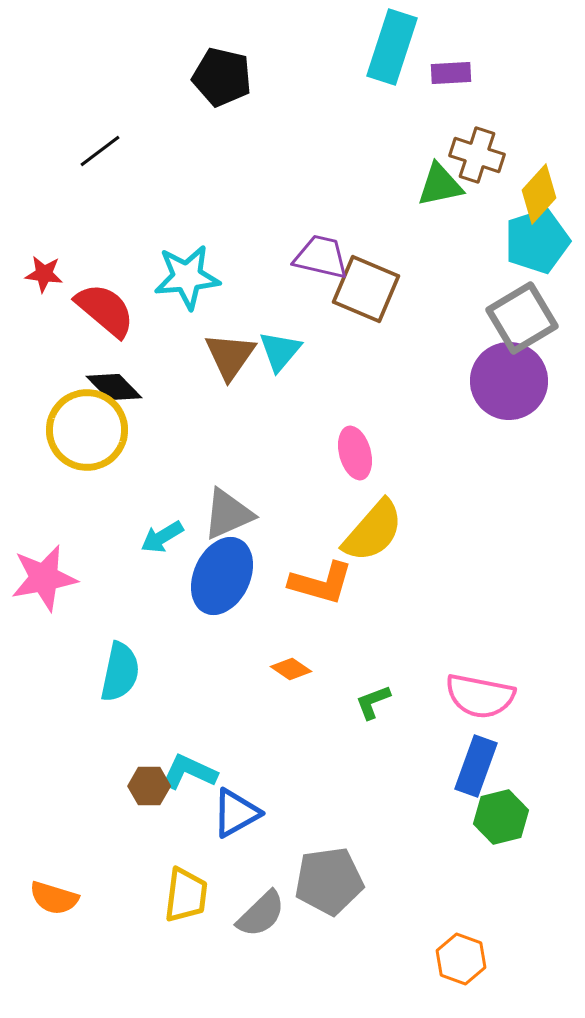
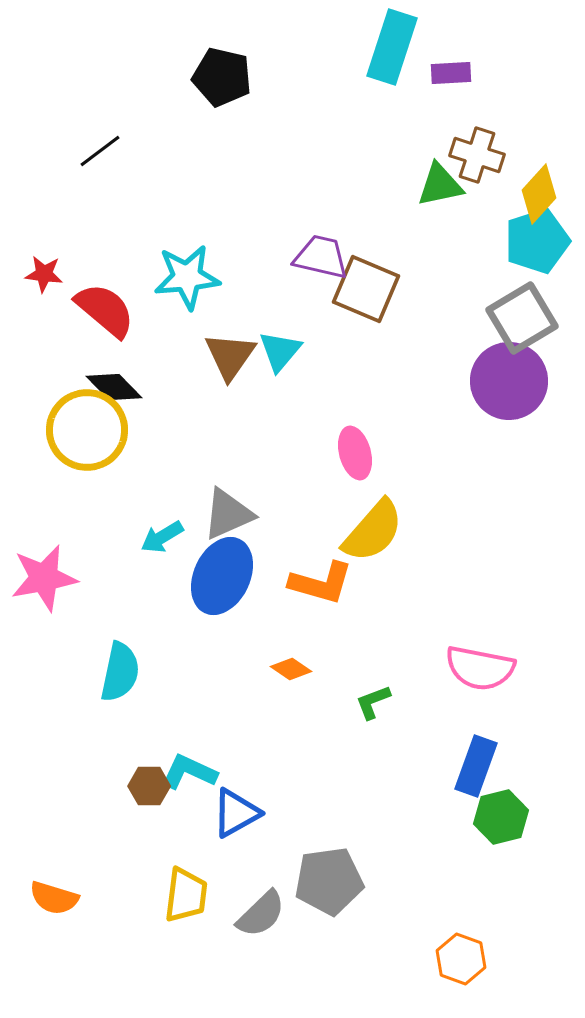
pink semicircle: moved 28 px up
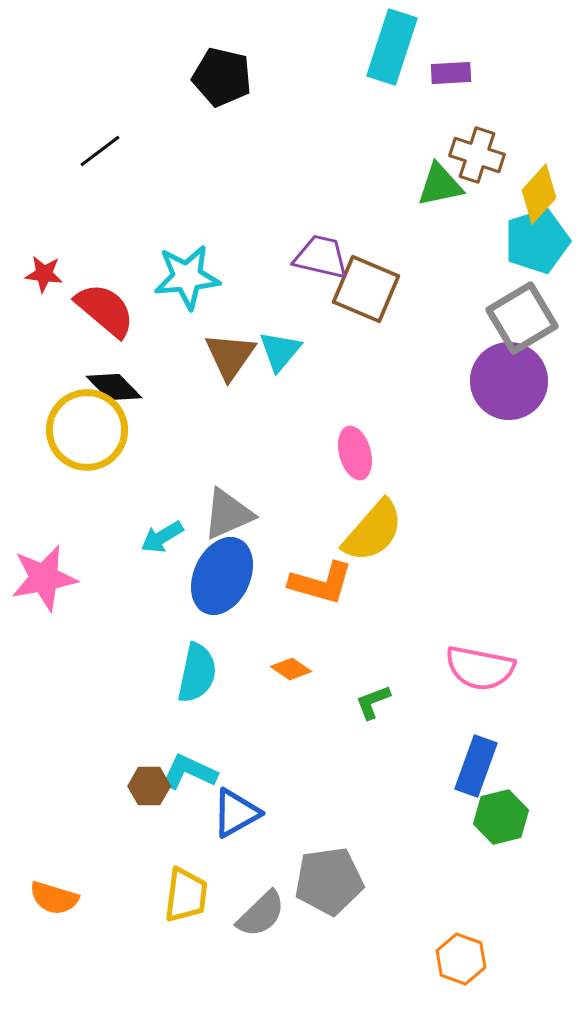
cyan semicircle: moved 77 px right, 1 px down
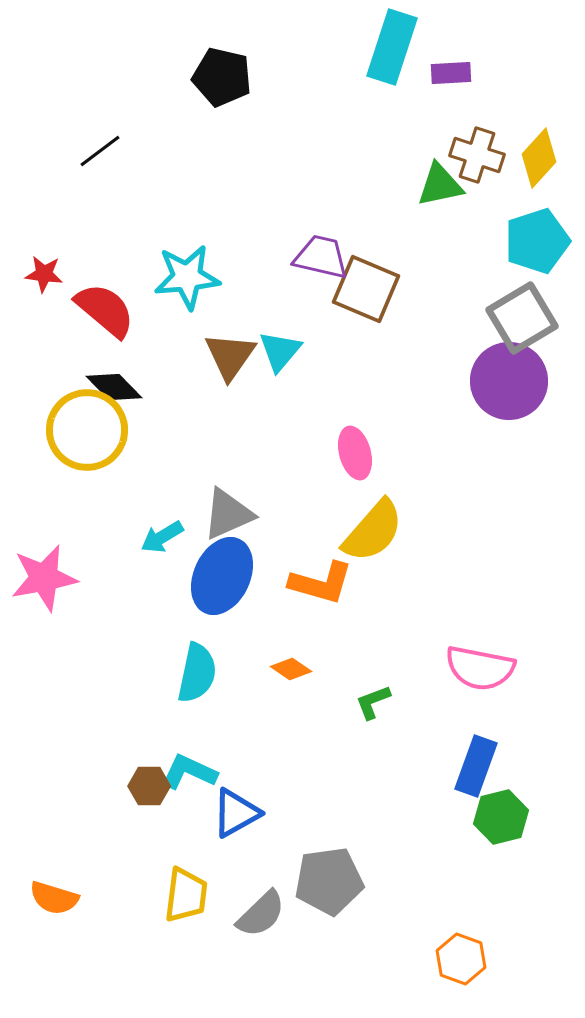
yellow diamond: moved 36 px up
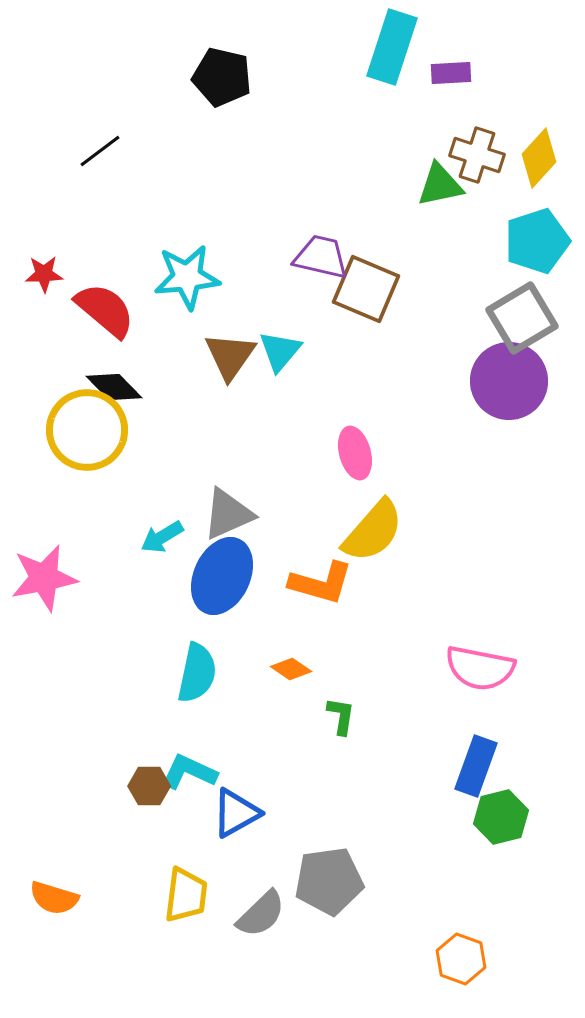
red star: rotated 9 degrees counterclockwise
green L-shape: moved 32 px left, 14 px down; rotated 120 degrees clockwise
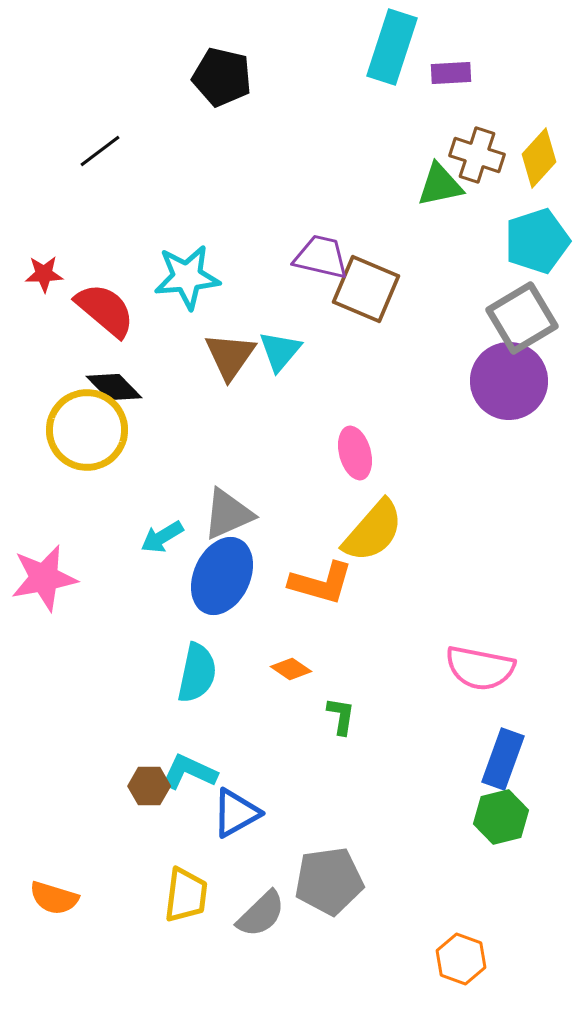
blue rectangle: moved 27 px right, 7 px up
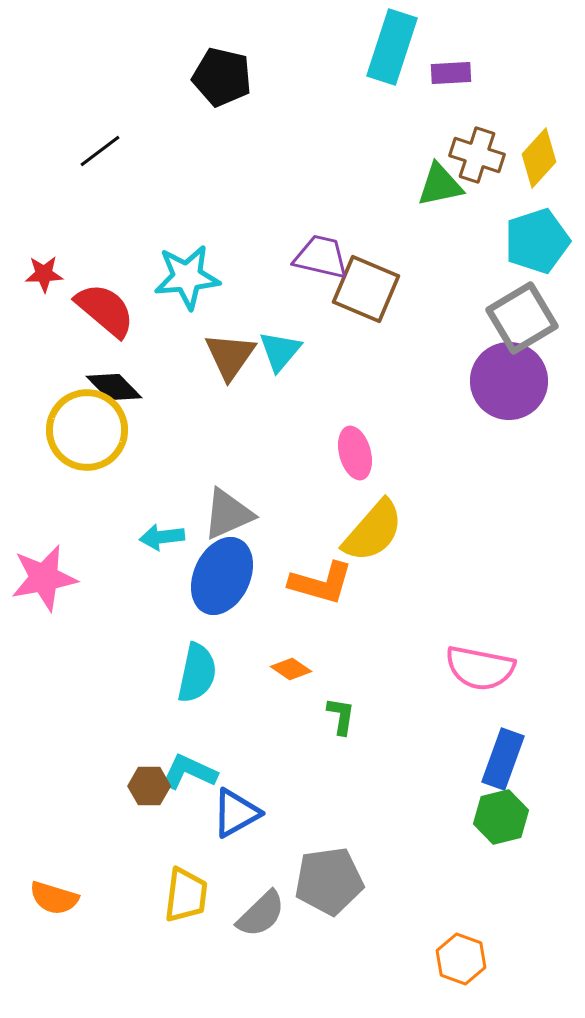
cyan arrow: rotated 24 degrees clockwise
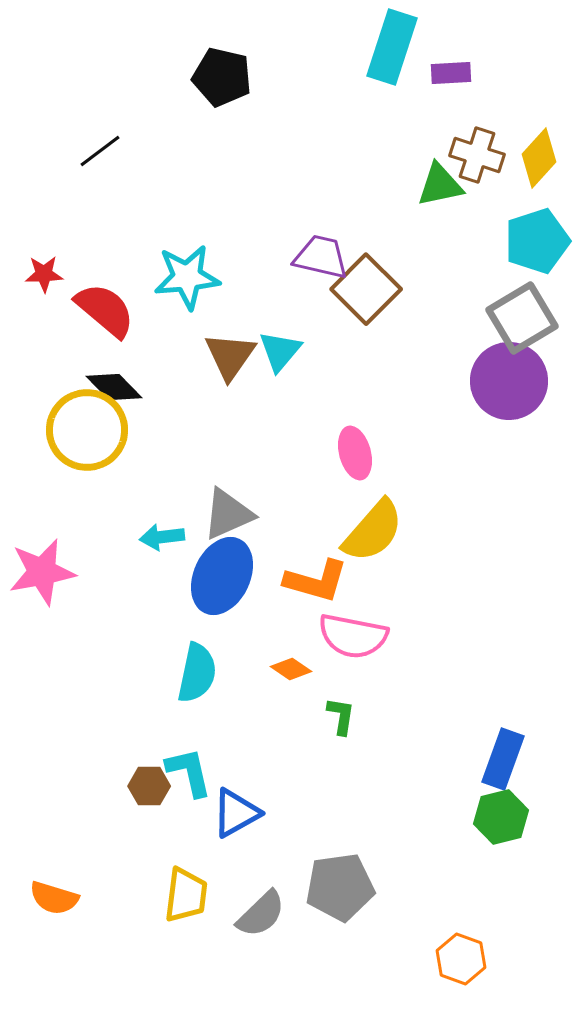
brown square: rotated 22 degrees clockwise
pink star: moved 2 px left, 6 px up
orange L-shape: moved 5 px left, 2 px up
pink semicircle: moved 127 px left, 32 px up
cyan L-shape: rotated 52 degrees clockwise
gray pentagon: moved 11 px right, 6 px down
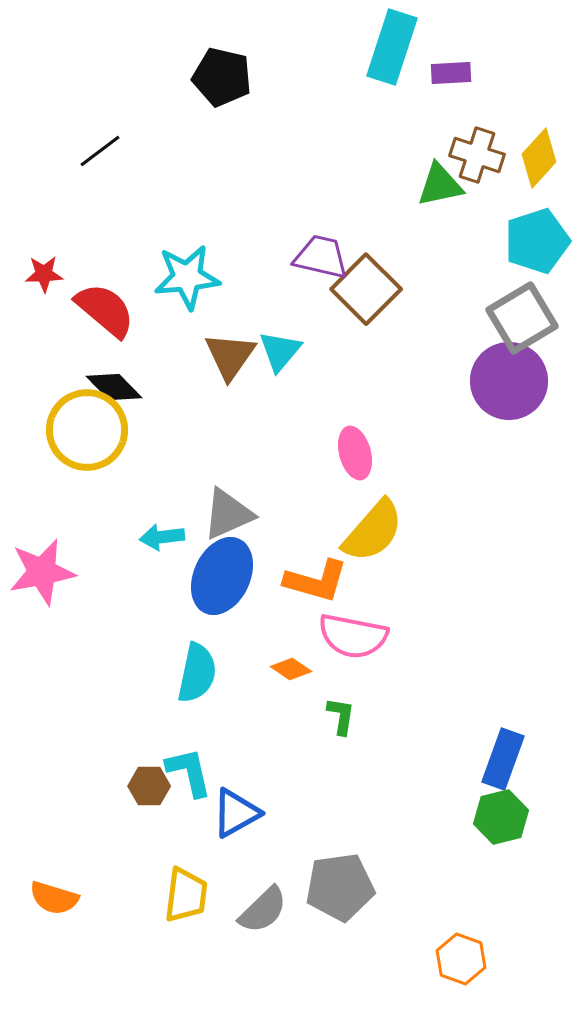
gray semicircle: moved 2 px right, 4 px up
